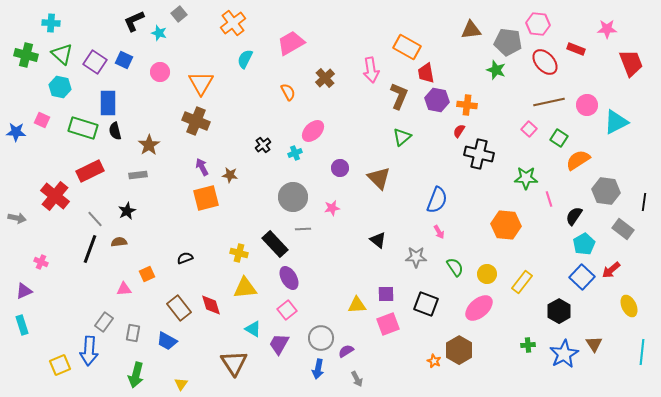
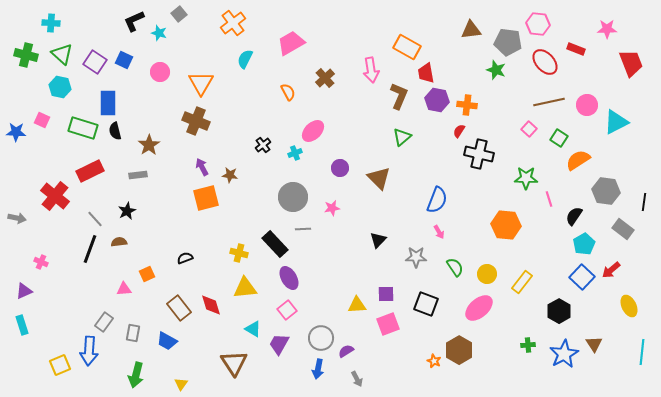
black triangle at (378, 240): rotated 36 degrees clockwise
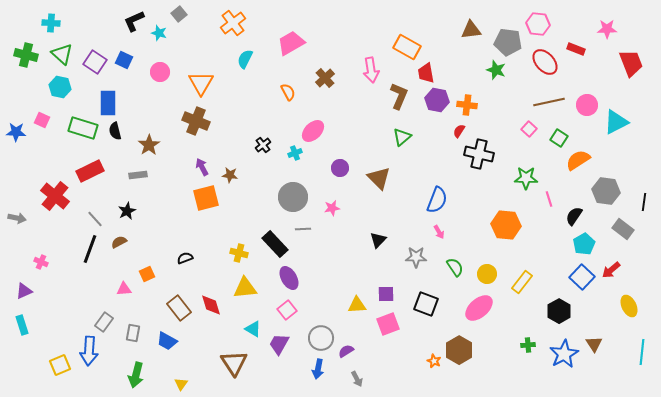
brown semicircle at (119, 242): rotated 21 degrees counterclockwise
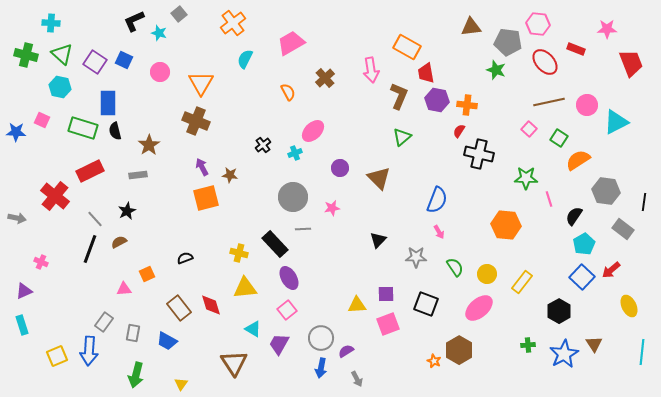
brown triangle at (471, 30): moved 3 px up
yellow square at (60, 365): moved 3 px left, 9 px up
blue arrow at (318, 369): moved 3 px right, 1 px up
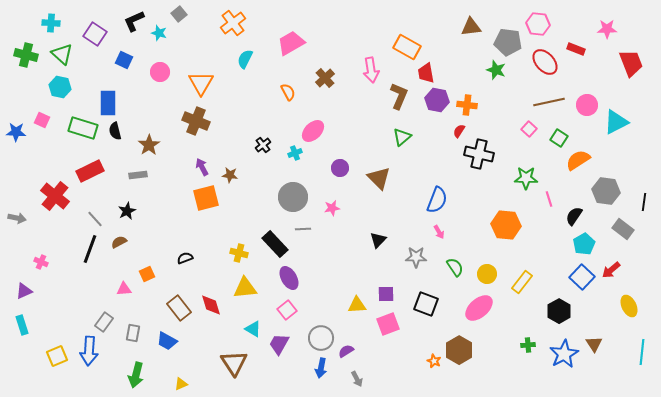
purple square at (95, 62): moved 28 px up
yellow triangle at (181, 384): rotated 32 degrees clockwise
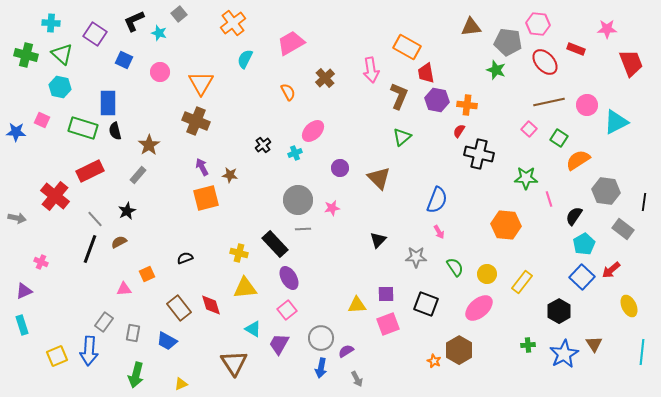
gray rectangle at (138, 175): rotated 42 degrees counterclockwise
gray circle at (293, 197): moved 5 px right, 3 px down
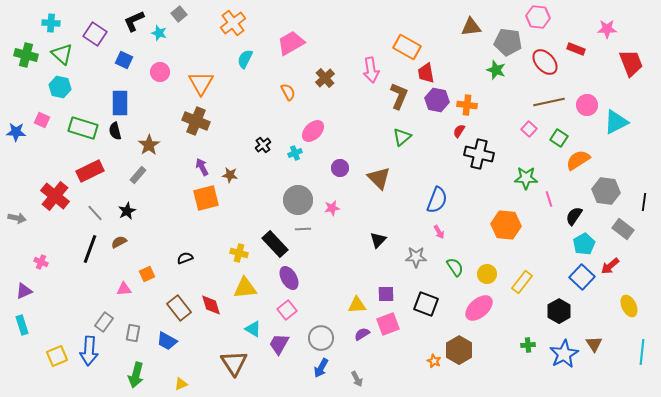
pink hexagon at (538, 24): moved 7 px up
blue rectangle at (108, 103): moved 12 px right
gray line at (95, 219): moved 6 px up
red arrow at (611, 270): moved 1 px left, 4 px up
purple semicircle at (346, 351): moved 16 px right, 17 px up
blue arrow at (321, 368): rotated 18 degrees clockwise
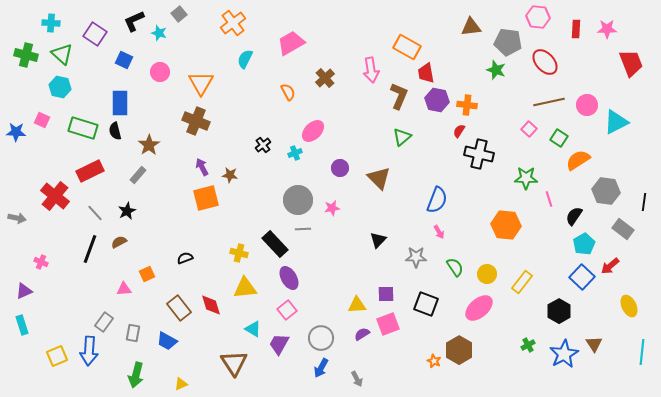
red rectangle at (576, 49): moved 20 px up; rotated 72 degrees clockwise
green cross at (528, 345): rotated 24 degrees counterclockwise
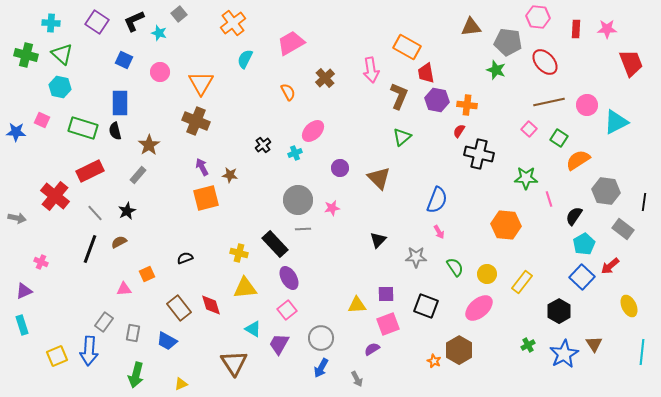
purple square at (95, 34): moved 2 px right, 12 px up
black square at (426, 304): moved 2 px down
purple semicircle at (362, 334): moved 10 px right, 15 px down
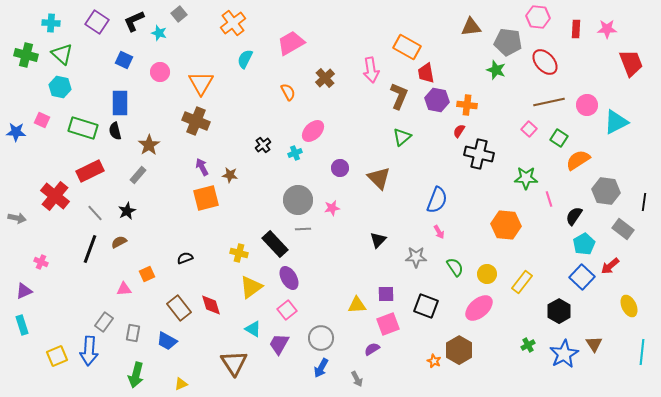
yellow triangle at (245, 288): moved 6 px right, 1 px up; rotated 30 degrees counterclockwise
